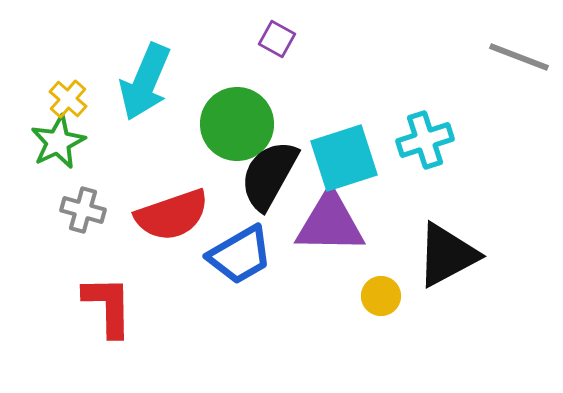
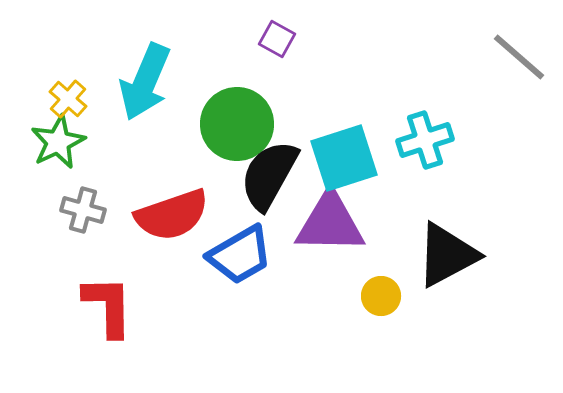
gray line: rotated 20 degrees clockwise
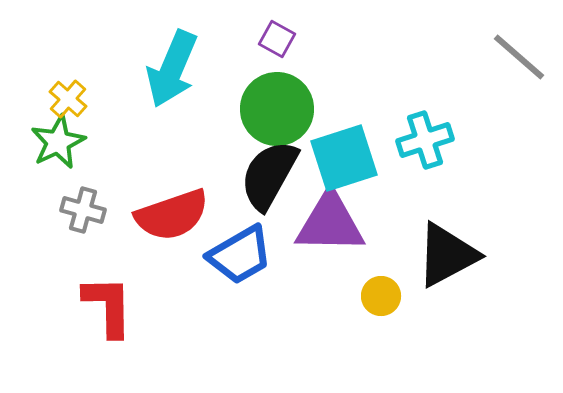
cyan arrow: moved 27 px right, 13 px up
green circle: moved 40 px right, 15 px up
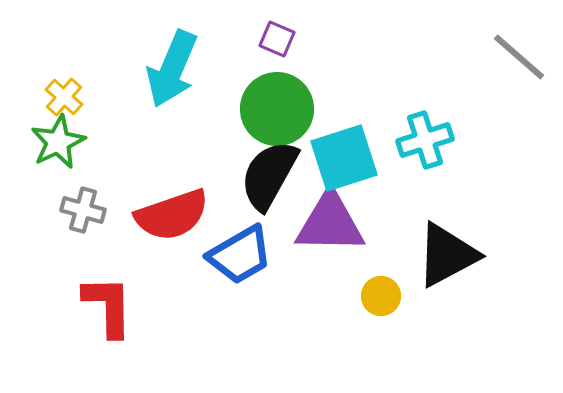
purple square: rotated 6 degrees counterclockwise
yellow cross: moved 4 px left, 2 px up
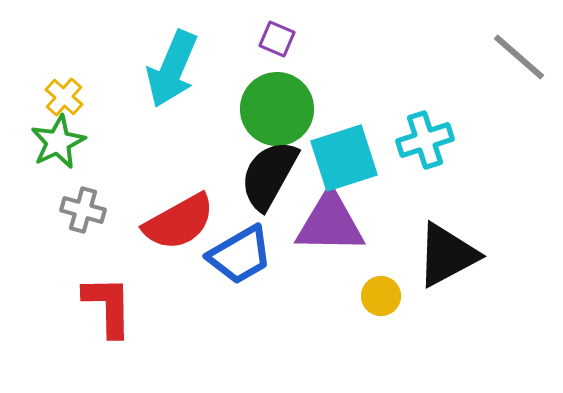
red semicircle: moved 7 px right, 7 px down; rotated 10 degrees counterclockwise
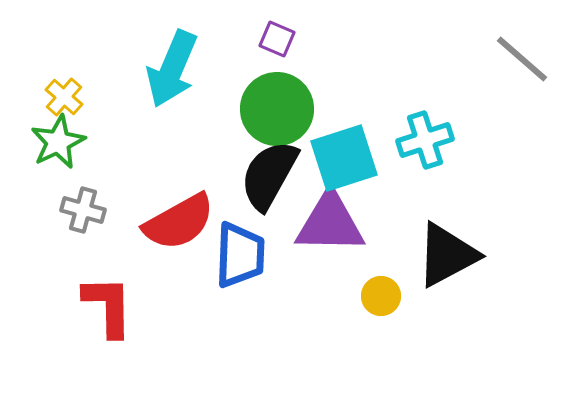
gray line: moved 3 px right, 2 px down
blue trapezoid: rotated 58 degrees counterclockwise
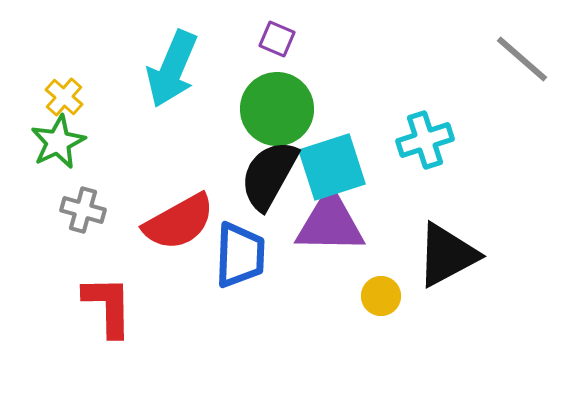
cyan square: moved 12 px left, 9 px down
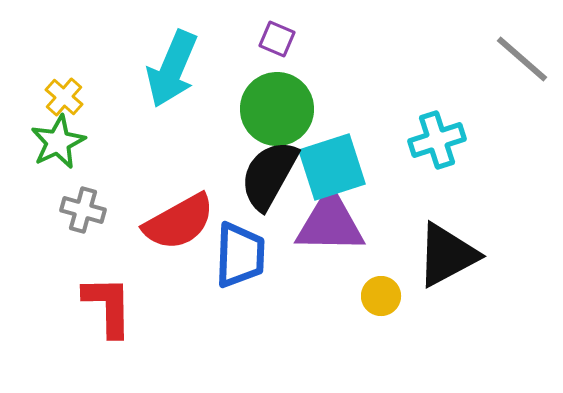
cyan cross: moved 12 px right
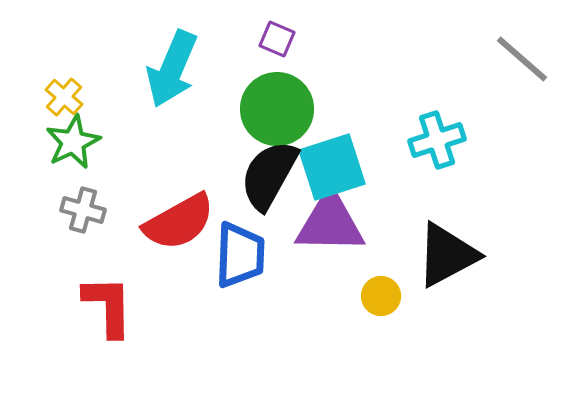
green star: moved 15 px right
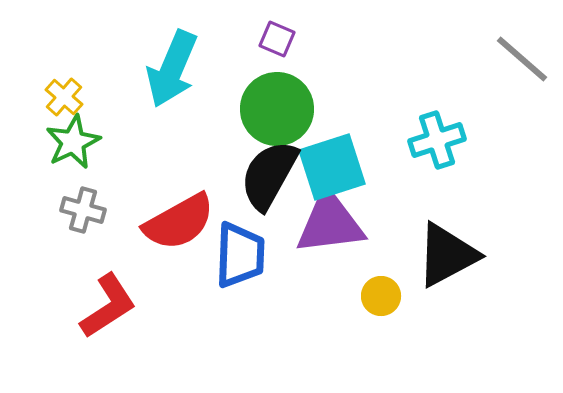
purple triangle: rotated 8 degrees counterclockwise
red L-shape: rotated 58 degrees clockwise
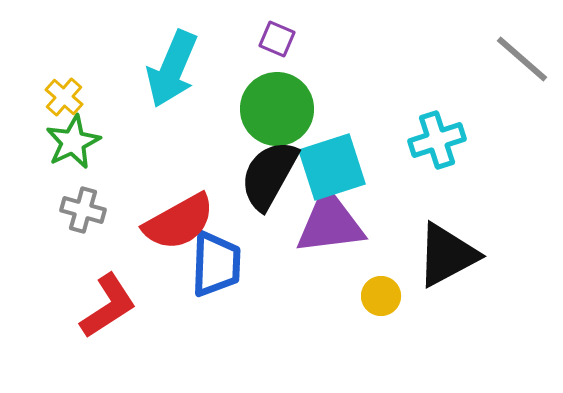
blue trapezoid: moved 24 px left, 9 px down
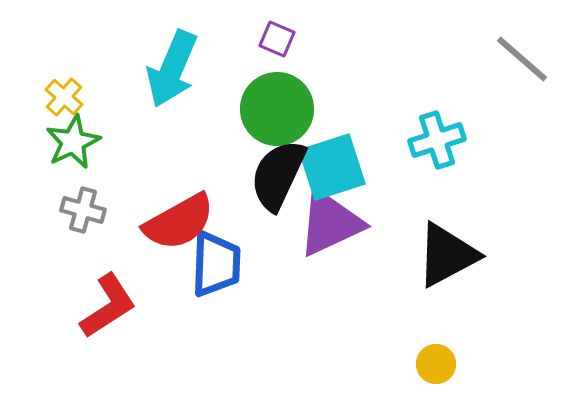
black semicircle: moved 9 px right; rotated 4 degrees counterclockwise
purple triangle: rotated 18 degrees counterclockwise
yellow circle: moved 55 px right, 68 px down
